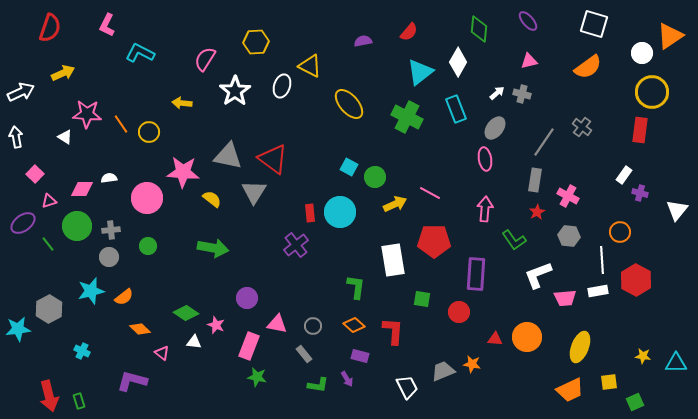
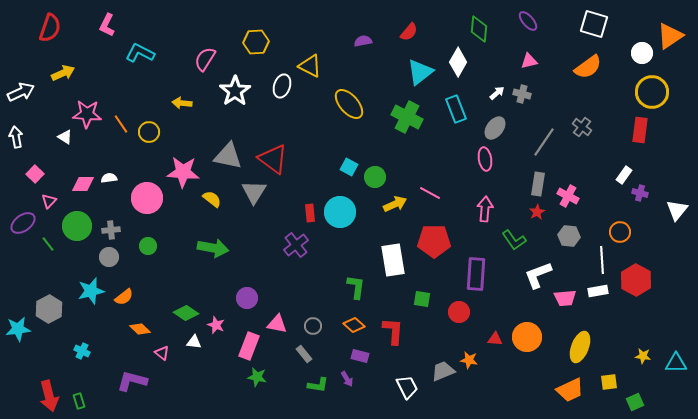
gray rectangle at (535, 180): moved 3 px right, 4 px down
pink diamond at (82, 189): moved 1 px right, 5 px up
pink triangle at (49, 201): rotated 28 degrees counterclockwise
orange star at (472, 364): moved 3 px left, 4 px up
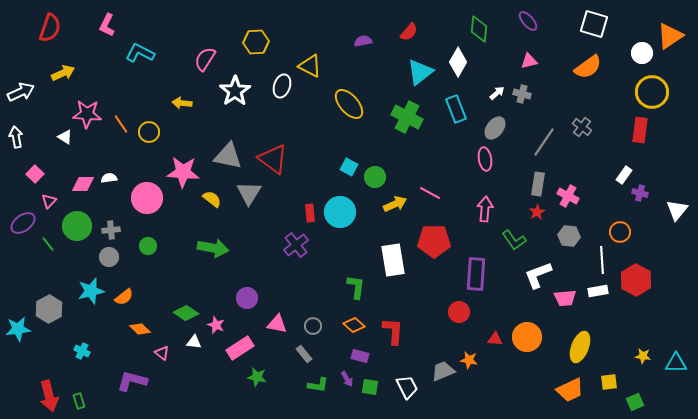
gray triangle at (254, 192): moved 5 px left, 1 px down
green square at (422, 299): moved 52 px left, 88 px down
pink rectangle at (249, 346): moved 9 px left, 2 px down; rotated 36 degrees clockwise
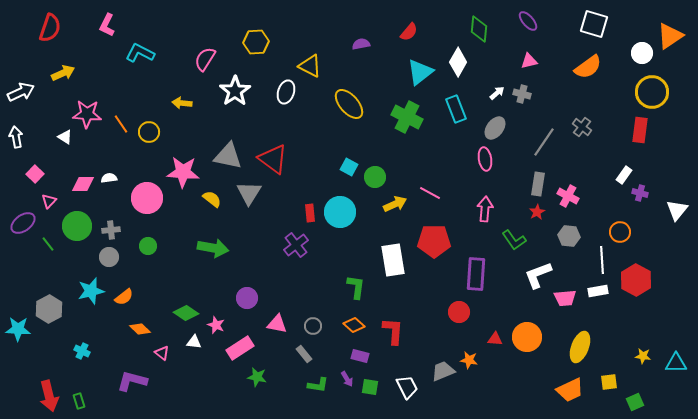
purple semicircle at (363, 41): moved 2 px left, 3 px down
white ellipse at (282, 86): moved 4 px right, 6 px down
cyan star at (18, 329): rotated 10 degrees clockwise
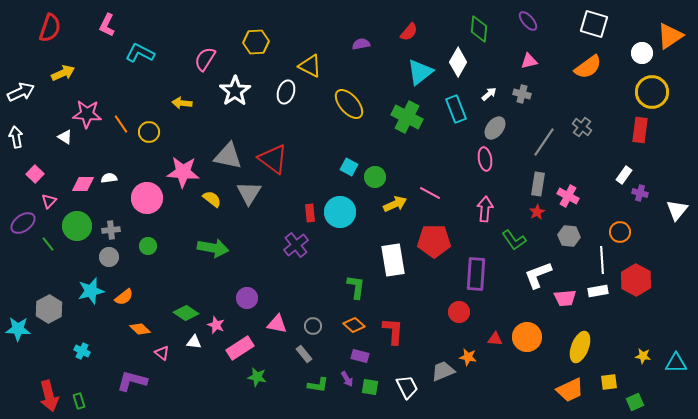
white arrow at (497, 93): moved 8 px left, 1 px down
orange star at (469, 360): moved 1 px left, 3 px up
